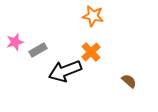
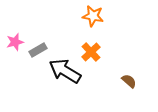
black arrow: rotated 52 degrees clockwise
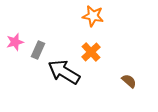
gray rectangle: rotated 36 degrees counterclockwise
black arrow: moved 1 px left, 1 px down
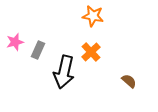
black arrow: rotated 108 degrees counterclockwise
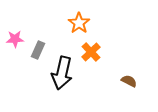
orange star: moved 14 px left, 7 px down; rotated 25 degrees clockwise
pink star: moved 3 px up; rotated 12 degrees clockwise
black arrow: moved 2 px left, 1 px down
brown semicircle: rotated 14 degrees counterclockwise
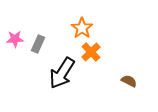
orange star: moved 3 px right, 5 px down
gray rectangle: moved 6 px up
black arrow: rotated 20 degrees clockwise
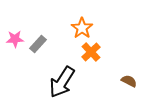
gray rectangle: rotated 18 degrees clockwise
black arrow: moved 9 px down
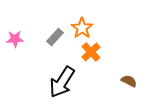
gray rectangle: moved 17 px right, 7 px up
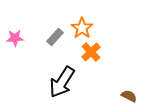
pink star: moved 1 px up
brown semicircle: moved 15 px down
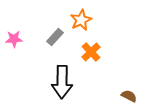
orange star: moved 1 px left, 8 px up; rotated 10 degrees clockwise
pink star: moved 1 px left, 1 px down
black arrow: rotated 32 degrees counterclockwise
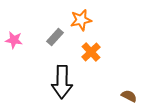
orange star: rotated 15 degrees clockwise
pink star: moved 1 px down; rotated 12 degrees clockwise
